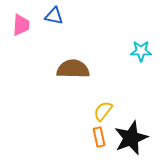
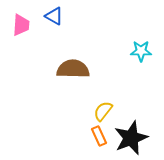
blue triangle: rotated 18 degrees clockwise
orange rectangle: moved 1 px up; rotated 12 degrees counterclockwise
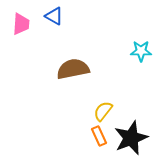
pink trapezoid: moved 1 px up
brown semicircle: rotated 12 degrees counterclockwise
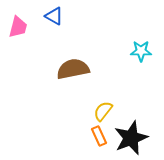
pink trapezoid: moved 3 px left, 3 px down; rotated 10 degrees clockwise
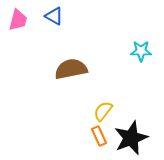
pink trapezoid: moved 7 px up
brown semicircle: moved 2 px left
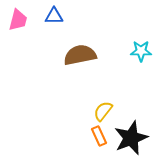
blue triangle: rotated 30 degrees counterclockwise
brown semicircle: moved 9 px right, 14 px up
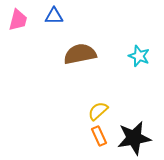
cyan star: moved 2 px left, 5 px down; rotated 20 degrees clockwise
brown semicircle: moved 1 px up
yellow semicircle: moved 5 px left; rotated 10 degrees clockwise
black star: moved 3 px right; rotated 12 degrees clockwise
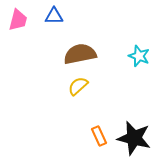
yellow semicircle: moved 20 px left, 25 px up
black star: rotated 24 degrees clockwise
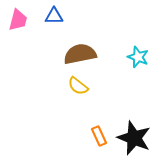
cyan star: moved 1 px left, 1 px down
yellow semicircle: rotated 100 degrees counterclockwise
black star: rotated 8 degrees clockwise
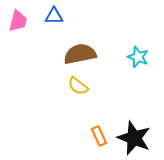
pink trapezoid: moved 1 px down
